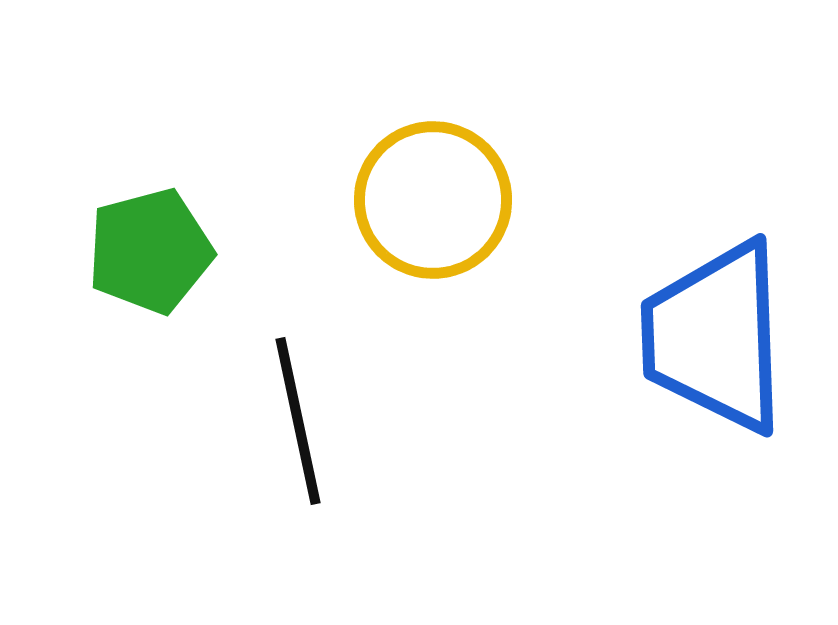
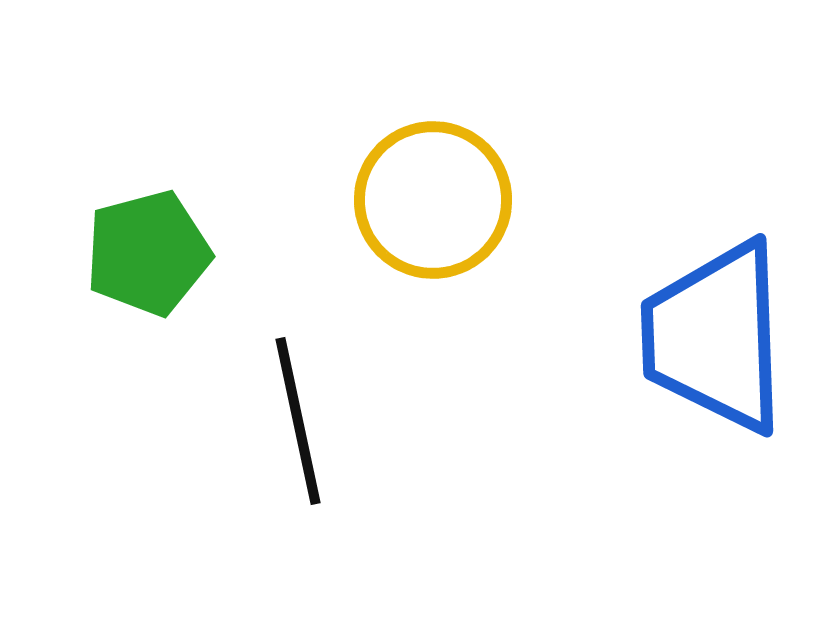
green pentagon: moved 2 px left, 2 px down
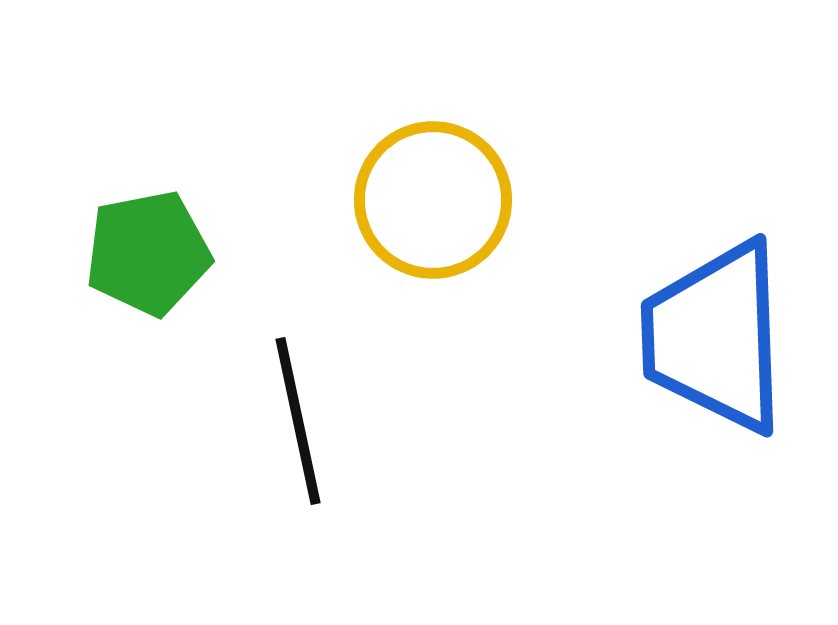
green pentagon: rotated 4 degrees clockwise
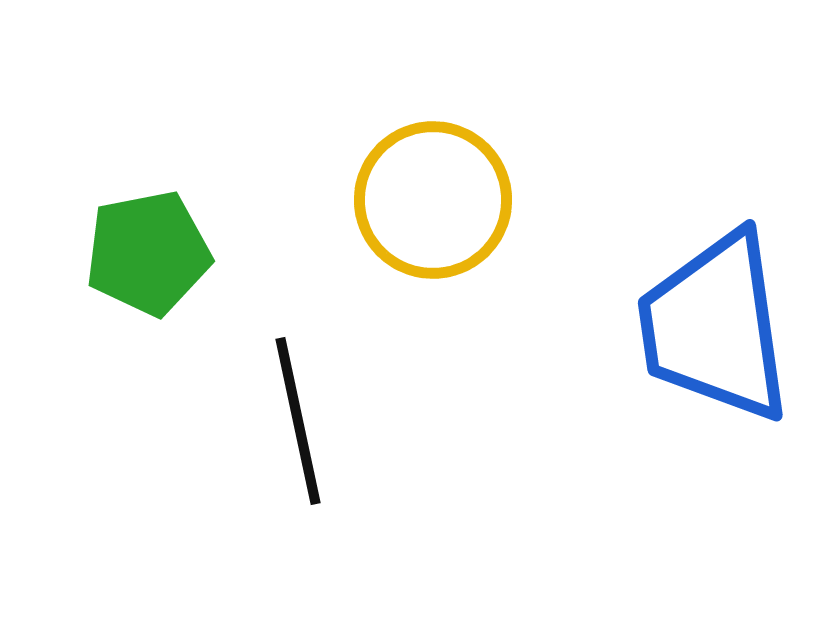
blue trapezoid: moved 10 px up; rotated 6 degrees counterclockwise
